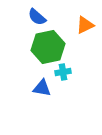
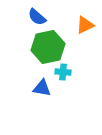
cyan cross: rotated 14 degrees clockwise
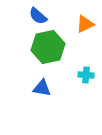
blue semicircle: moved 1 px right, 1 px up
orange triangle: moved 1 px up
cyan cross: moved 23 px right, 3 px down
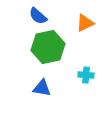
orange triangle: moved 1 px up
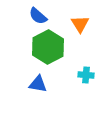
orange triangle: moved 5 px left, 1 px down; rotated 36 degrees counterclockwise
green hexagon: rotated 16 degrees counterclockwise
blue triangle: moved 4 px left, 4 px up
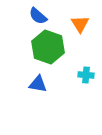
green hexagon: rotated 12 degrees counterclockwise
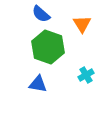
blue semicircle: moved 3 px right, 2 px up
orange triangle: moved 2 px right
cyan cross: rotated 35 degrees counterclockwise
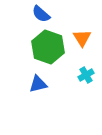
orange triangle: moved 14 px down
blue triangle: rotated 24 degrees counterclockwise
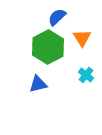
blue semicircle: moved 16 px right, 3 px down; rotated 96 degrees clockwise
green hexagon: rotated 12 degrees clockwise
cyan cross: rotated 21 degrees counterclockwise
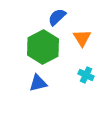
green hexagon: moved 5 px left
cyan cross: rotated 14 degrees counterclockwise
blue triangle: moved 1 px up
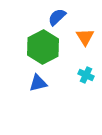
orange triangle: moved 3 px right, 1 px up
